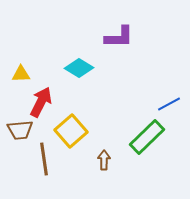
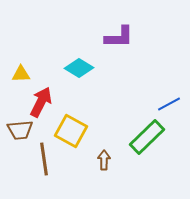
yellow square: rotated 20 degrees counterclockwise
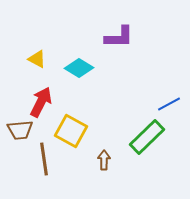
yellow triangle: moved 16 px right, 15 px up; rotated 30 degrees clockwise
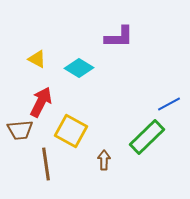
brown line: moved 2 px right, 5 px down
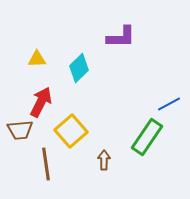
purple L-shape: moved 2 px right
yellow triangle: rotated 30 degrees counterclockwise
cyan diamond: rotated 76 degrees counterclockwise
yellow square: rotated 20 degrees clockwise
green rectangle: rotated 12 degrees counterclockwise
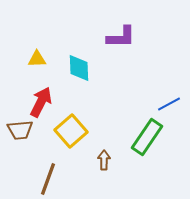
cyan diamond: rotated 48 degrees counterclockwise
brown line: moved 2 px right, 15 px down; rotated 28 degrees clockwise
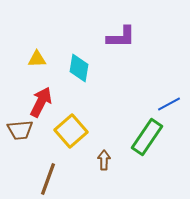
cyan diamond: rotated 12 degrees clockwise
